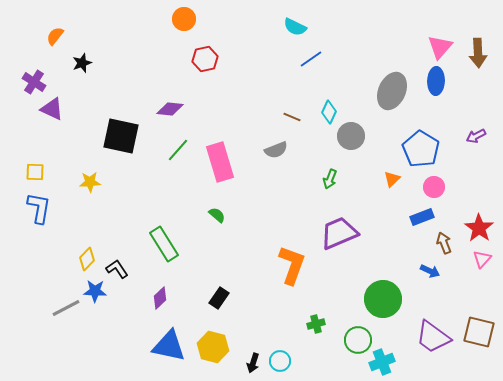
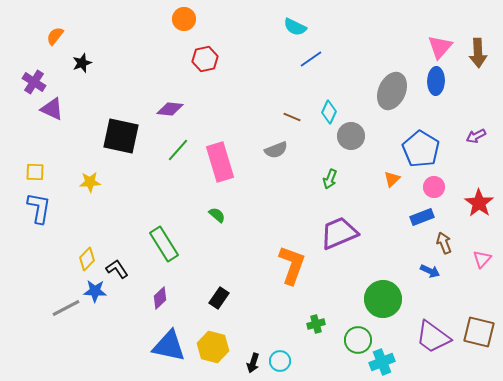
red star at (479, 228): moved 25 px up
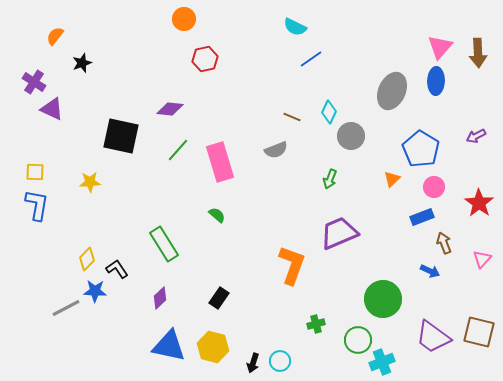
blue L-shape at (39, 208): moved 2 px left, 3 px up
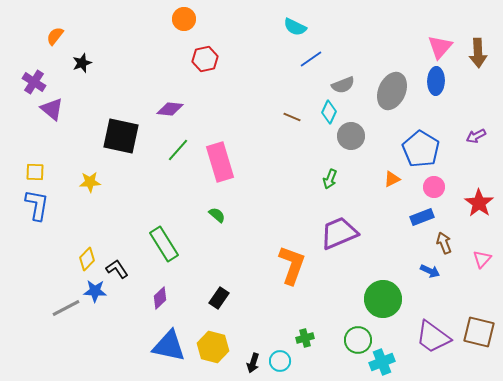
purple triangle at (52, 109): rotated 15 degrees clockwise
gray semicircle at (276, 150): moved 67 px right, 65 px up
orange triangle at (392, 179): rotated 18 degrees clockwise
green cross at (316, 324): moved 11 px left, 14 px down
